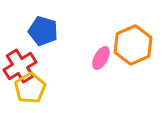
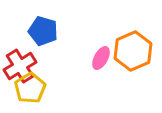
orange hexagon: moved 6 px down
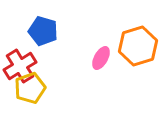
orange hexagon: moved 5 px right, 5 px up; rotated 6 degrees clockwise
yellow pentagon: rotated 12 degrees clockwise
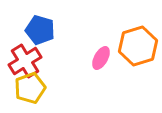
blue pentagon: moved 3 px left, 1 px up
red cross: moved 5 px right, 5 px up
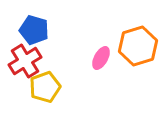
blue pentagon: moved 6 px left
yellow pentagon: moved 15 px right, 1 px up
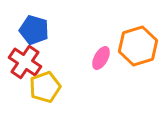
red cross: moved 1 px down; rotated 24 degrees counterclockwise
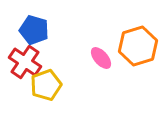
pink ellipse: rotated 70 degrees counterclockwise
yellow pentagon: moved 1 px right, 2 px up
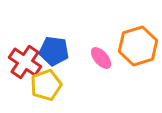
blue pentagon: moved 20 px right, 21 px down; rotated 8 degrees counterclockwise
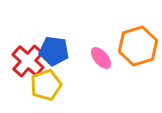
red cross: moved 3 px right, 1 px up; rotated 8 degrees clockwise
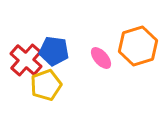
red cross: moved 2 px left, 1 px up
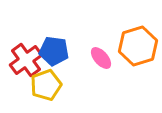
red cross: rotated 12 degrees clockwise
